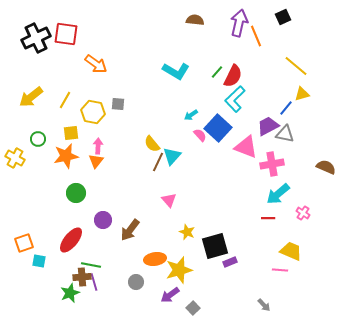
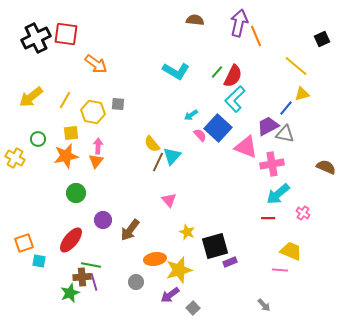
black square at (283, 17): moved 39 px right, 22 px down
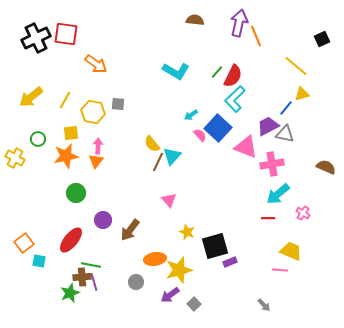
orange square at (24, 243): rotated 18 degrees counterclockwise
gray square at (193, 308): moved 1 px right, 4 px up
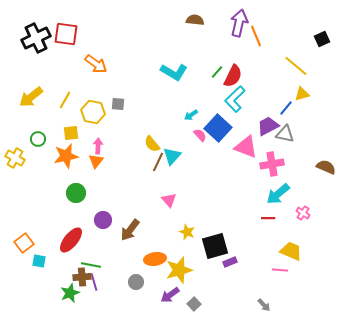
cyan L-shape at (176, 71): moved 2 px left, 1 px down
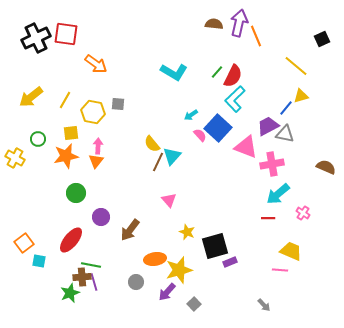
brown semicircle at (195, 20): moved 19 px right, 4 px down
yellow triangle at (302, 94): moved 1 px left, 2 px down
purple circle at (103, 220): moved 2 px left, 3 px up
purple arrow at (170, 295): moved 3 px left, 3 px up; rotated 12 degrees counterclockwise
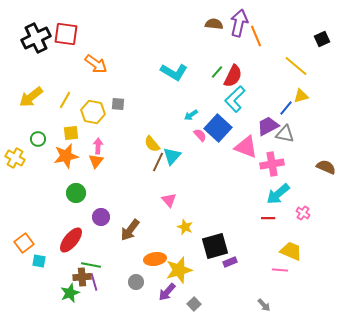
yellow star at (187, 232): moved 2 px left, 5 px up
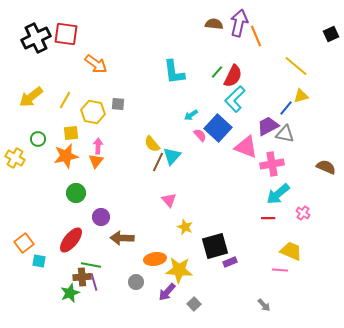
black square at (322, 39): moved 9 px right, 5 px up
cyan L-shape at (174, 72): rotated 52 degrees clockwise
brown arrow at (130, 230): moved 8 px left, 8 px down; rotated 55 degrees clockwise
yellow star at (179, 270): rotated 20 degrees clockwise
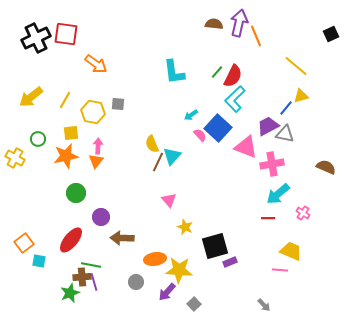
yellow semicircle at (152, 144): rotated 18 degrees clockwise
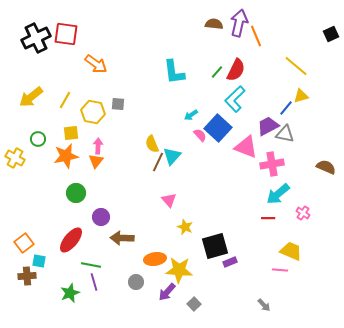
red semicircle at (233, 76): moved 3 px right, 6 px up
brown cross at (82, 277): moved 55 px left, 1 px up
